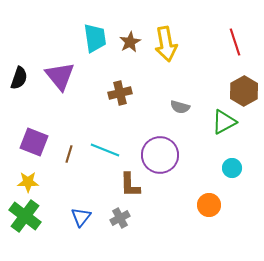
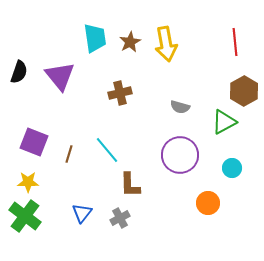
red line: rotated 12 degrees clockwise
black semicircle: moved 6 px up
cyan line: moved 2 px right; rotated 28 degrees clockwise
purple circle: moved 20 px right
orange circle: moved 1 px left, 2 px up
blue triangle: moved 1 px right, 4 px up
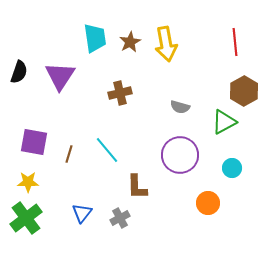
purple triangle: rotated 12 degrees clockwise
purple square: rotated 12 degrees counterclockwise
brown L-shape: moved 7 px right, 2 px down
green cross: moved 1 px right, 2 px down; rotated 16 degrees clockwise
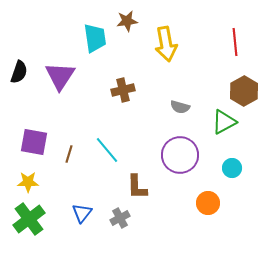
brown star: moved 3 px left, 21 px up; rotated 20 degrees clockwise
brown cross: moved 3 px right, 3 px up
green cross: moved 3 px right, 1 px down
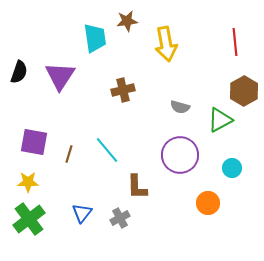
green triangle: moved 4 px left, 2 px up
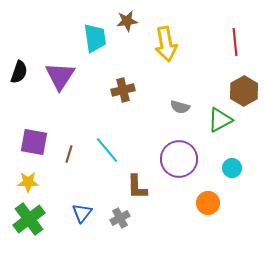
purple circle: moved 1 px left, 4 px down
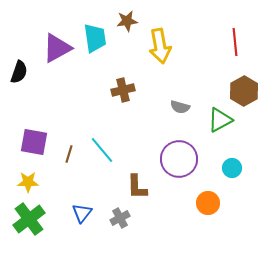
yellow arrow: moved 6 px left, 2 px down
purple triangle: moved 3 px left, 28 px up; rotated 28 degrees clockwise
cyan line: moved 5 px left
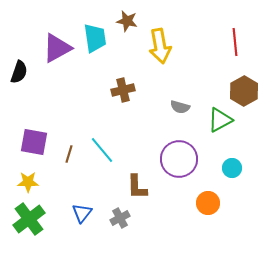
brown star: rotated 20 degrees clockwise
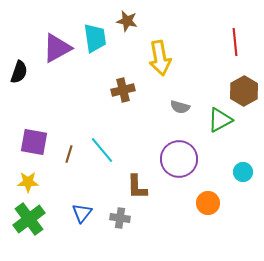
yellow arrow: moved 12 px down
cyan circle: moved 11 px right, 4 px down
gray cross: rotated 36 degrees clockwise
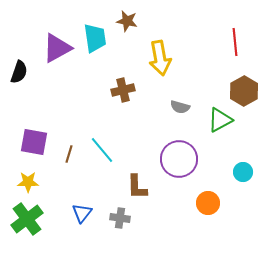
green cross: moved 2 px left
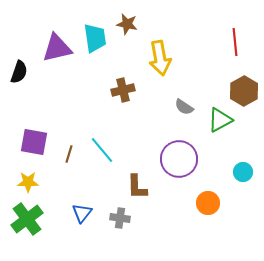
brown star: moved 3 px down
purple triangle: rotated 16 degrees clockwise
gray semicircle: moved 4 px right; rotated 18 degrees clockwise
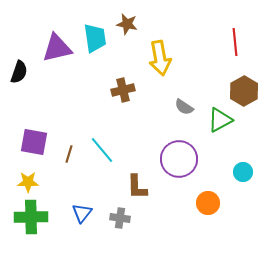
green cross: moved 4 px right, 2 px up; rotated 36 degrees clockwise
